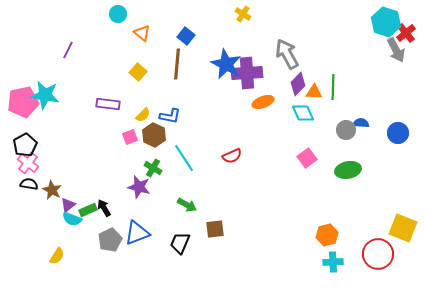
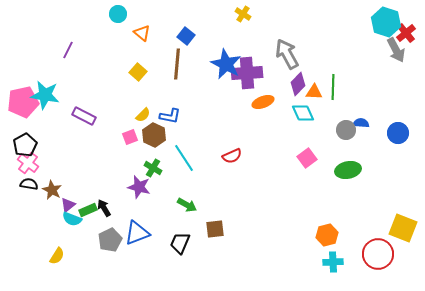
purple rectangle at (108, 104): moved 24 px left, 12 px down; rotated 20 degrees clockwise
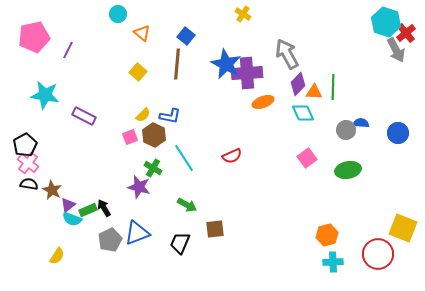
pink pentagon at (23, 102): moved 11 px right, 65 px up
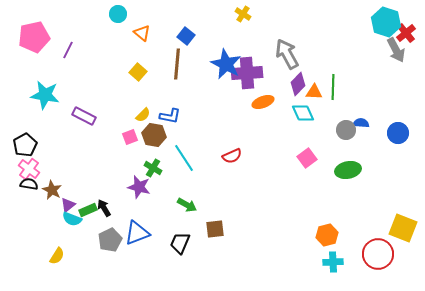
brown hexagon at (154, 135): rotated 15 degrees counterclockwise
pink cross at (28, 163): moved 1 px right, 6 px down
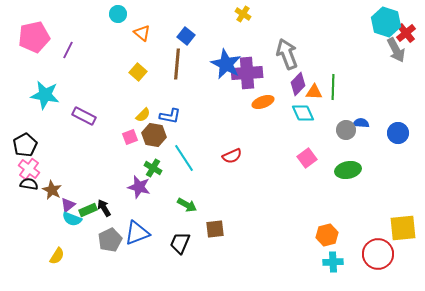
gray arrow at (287, 54): rotated 8 degrees clockwise
yellow square at (403, 228): rotated 28 degrees counterclockwise
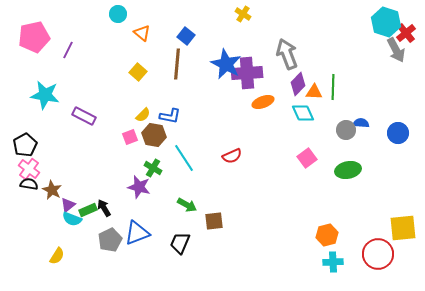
brown square at (215, 229): moved 1 px left, 8 px up
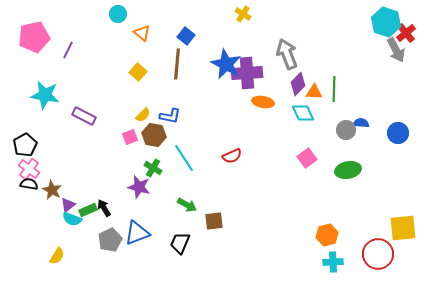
green line at (333, 87): moved 1 px right, 2 px down
orange ellipse at (263, 102): rotated 30 degrees clockwise
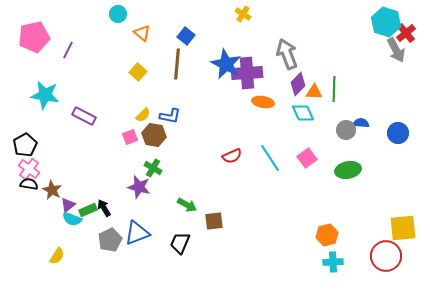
cyan line at (184, 158): moved 86 px right
red circle at (378, 254): moved 8 px right, 2 px down
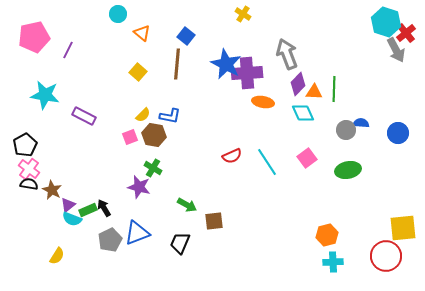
cyan line at (270, 158): moved 3 px left, 4 px down
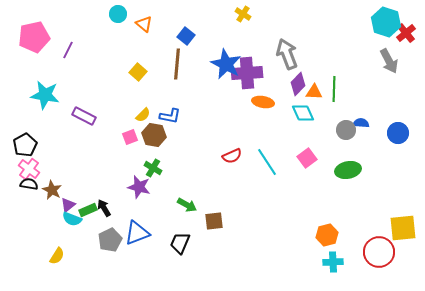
orange triangle at (142, 33): moved 2 px right, 9 px up
gray arrow at (396, 50): moved 7 px left, 11 px down
red circle at (386, 256): moved 7 px left, 4 px up
